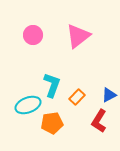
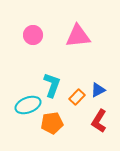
pink triangle: rotated 32 degrees clockwise
blue triangle: moved 11 px left, 5 px up
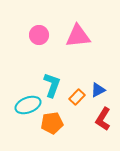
pink circle: moved 6 px right
red L-shape: moved 4 px right, 2 px up
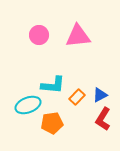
cyan L-shape: moved 1 px right; rotated 75 degrees clockwise
blue triangle: moved 2 px right, 5 px down
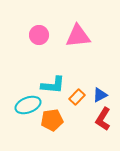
orange pentagon: moved 3 px up
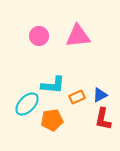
pink circle: moved 1 px down
orange rectangle: rotated 21 degrees clockwise
cyan ellipse: moved 1 px left, 1 px up; rotated 25 degrees counterclockwise
red L-shape: rotated 20 degrees counterclockwise
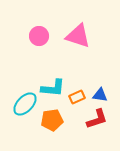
pink triangle: rotated 24 degrees clockwise
cyan L-shape: moved 3 px down
blue triangle: rotated 35 degrees clockwise
cyan ellipse: moved 2 px left
red L-shape: moved 6 px left; rotated 120 degrees counterclockwise
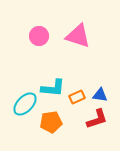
orange pentagon: moved 1 px left, 2 px down
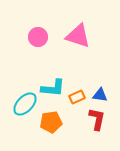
pink circle: moved 1 px left, 1 px down
red L-shape: rotated 60 degrees counterclockwise
